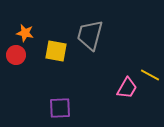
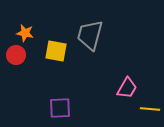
yellow line: moved 34 px down; rotated 24 degrees counterclockwise
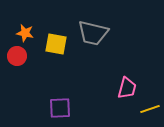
gray trapezoid: moved 3 px right, 2 px up; rotated 92 degrees counterclockwise
yellow square: moved 7 px up
red circle: moved 1 px right, 1 px down
pink trapezoid: rotated 15 degrees counterclockwise
yellow line: rotated 24 degrees counterclockwise
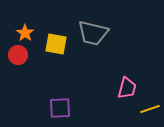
orange star: rotated 24 degrees clockwise
red circle: moved 1 px right, 1 px up
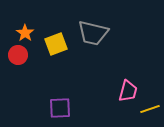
yellow square: rotated 30 degrees counterclockwise
pink trapezoid: moved 1 px right, 3 px down
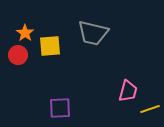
yellow square: moved 6 px left, 2 px down; rotated 15 degrees clockwise
